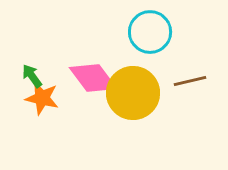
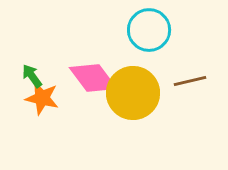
cyan circle: moved 1 px left, 2 px up
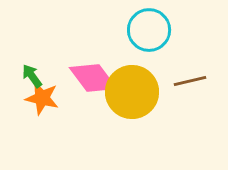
yellow circle: moved 1 px left, 1 px up
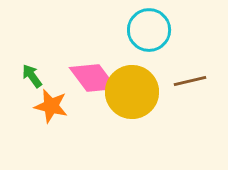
orange star: moved 9 px right, 8 px down
